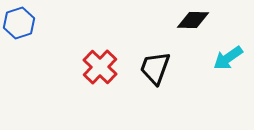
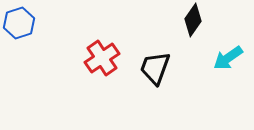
black diamond: rotated 56 degrees counterclockwise
red cross: moved 2 px right, 9 px up; rotated 12 degrees clockwise
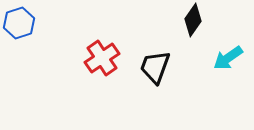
black trapezoid: moved 1 px up
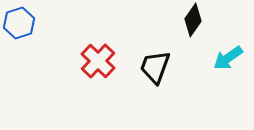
red cross: moved 4 px left, 3 px down; rotated 12 degrees counterclockwise
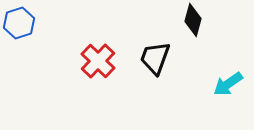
black diamond: rotated 20 degrees counterclockwise
cyan arrow: moved 26 px down
black trapezoid: moved 9 px up
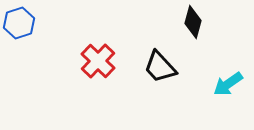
black diamond: moved 2 px down
black trapezoid: moved 5 px right, 9 px down; rotated 63 degrees counterclockwise
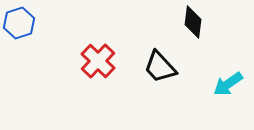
black diamond: rotated 8 degrees counterclockwise
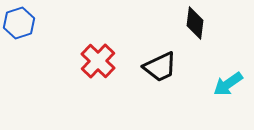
black diamond: moved 2 px right, 1 px down
black trapezoid: rotated 72 degrees counterclockwise
